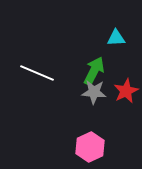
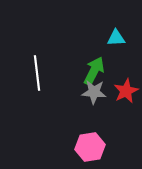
white line: rotated 60 degrees clockwise
pink hexagon: rotated 16 degrees clockwise
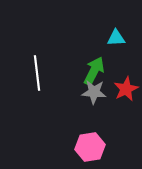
red star: moved 2 px up
